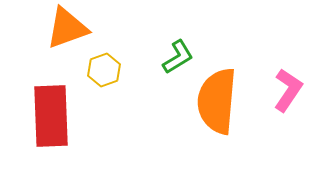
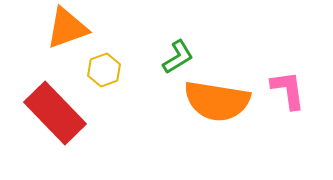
pink L-shape: rotated 42 degrees counterclockwise
orange semicircle: rotated 86 degrees counterclockwise
red rectangle: moved 4 px right, 3 px up; rotated 42 degrees counterclockwise
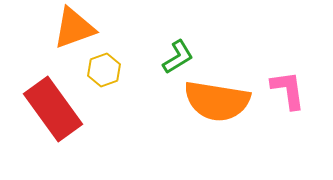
orange triangle: moved 7 px right
red rectangle: moved 2 px left, 4 px up; rotated 8 degrees clockwise
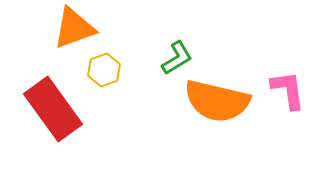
green L-shape: moved 1 px left, 1 px down
orange semicircle: rotated 4 degrees clockwise
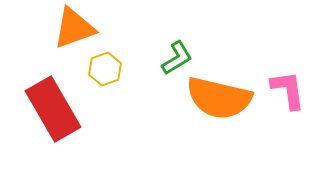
yellow hexagon: moved 1 px right, 1 px up
orange semicircle: moved 2 px right, 3 px up
red rectangle: rotated 6 degrees clockwise
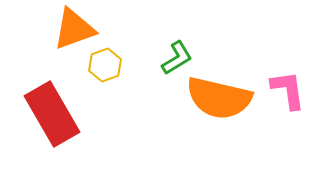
orange triangle: moved 1 px down
yellow hexagon: moved 4 px up
red rectangle: moved 1 px left, 5 px down
